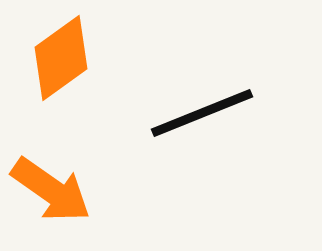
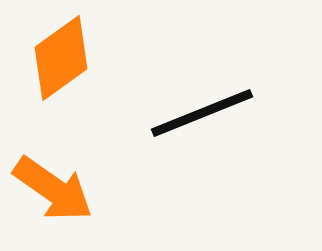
orange arrow: moved 2 px right, 1 px up
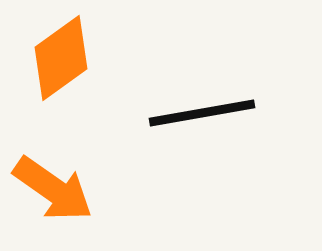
black line: rotated 12 degrees clockwise
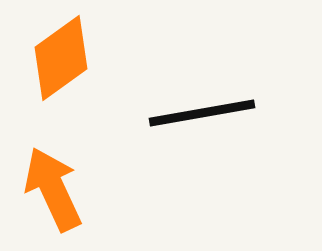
orange arrow: rotated 150 degrees counterclockwise
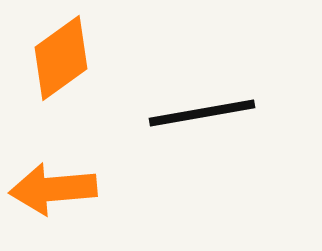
orange arrow: rotated 70 degrees counterclockwise
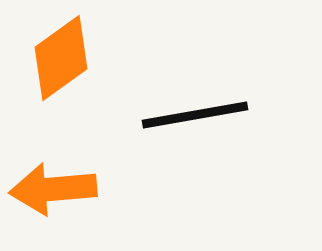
black line: moved 7 px left, 2 px down
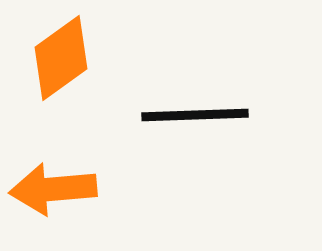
black line: rotated 8 degrees clockwise
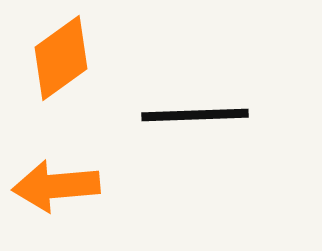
orange arrow: moved 3 px right, 3 px up
